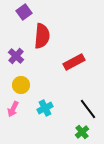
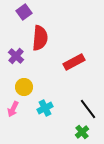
red semicircle: moved 2 px left, 2 px down
yellow circle: moved 3 px right, 2 px down
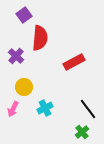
purple square: moved 3 px down
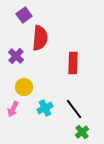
red rectangle: moved 1 px left, 1 px down; rotated 60 degrees counterclockwise
black line: moved 14 px left
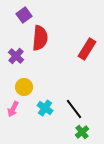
red rectangle: moved 14 px right, 14 px up; rotated 30 degrees clockwise
cyan cross: rotated 28 degrees counterclockwise
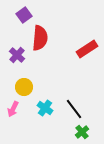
red rectangle: rotated 25 degrees clockwise
purple cross: moved 1 px right, 1 px up
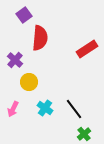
purple cross: moved 2 px left, 5 px down
yellow circle: moved 5 px right, 5 px up
green cross: moved 2 px right, 2 px down
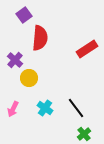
yellow circle: moved 4 px up
black line: moved 2 px right, 1 px up
